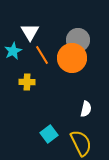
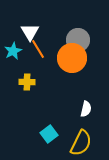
orange line: moved 4 px left, 6 px up
yellow semicircle: rotated 52 degrees clockwise
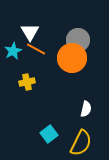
orange line: moved 2 px left; rotated 30 degrees counterclockwise
yellow cross: rotated 14 degrees counterclockwise
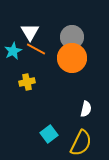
gray circle: moved 6 px left, 3 px up
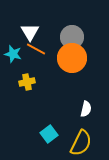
cyan star: moved 3 px down; rotated 30 degrees counterclockwise
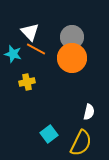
white triangle: rotated 12 degrees counterclockwise
white semicircle: moved 3 px right, 3 px down
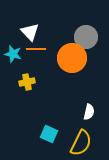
gray circle: moved 14 px right
orange line: rotated 30 degrees counterclockwise
cyan square: rotated 30 degrees counterclockwise
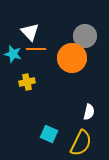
gray circle: moved 1 px left, 1 px up
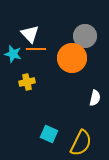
white triangle: moved 2 px down
white semicircle: moved 6 px right, 14 px up
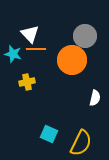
orange circle: moved 2 px down
